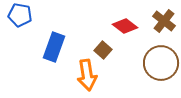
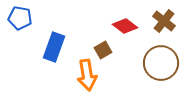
blue pentagon: moved 3 px down
brown square: rotated 18 degrees clockwise
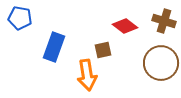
brown cross: rotated 20 degrees counterclockwise
brown square: rotated 18 degrees clockwise
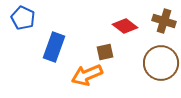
blue pentagon: moved 3 px right; rotated 15 degrees clockwise
brown square: moved 2 px right, 2 px down
orange arrow: rotated 76 degrees clockwise
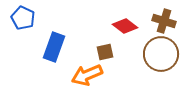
brown circle: moved 9 px up
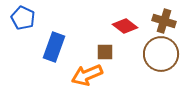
brown square: rotated 12 degrees clockwise
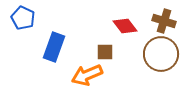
red diamond: rotated 15 degrees clockwise
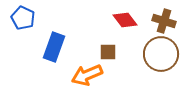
red diamond: moved 6 px up
brown square: moved 3 px right
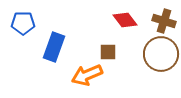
blue pentagon: moved 5 px down; rotated 25 degrees counterclockwise
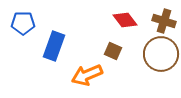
blue rectangle: moved 1 px up
brown square: moved 5 px right, 1 px up; rotated 24 degrees clockwise
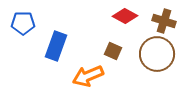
red diamond: moved 4 px up; rotated 25 degrees counterclockwise
blue rectangle: moved 2 px right
brown circle: moved 4 px left
orange arrow: moved 1 px right, 1 px down
